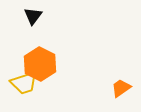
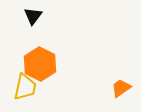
yellow trapezoid: moved 1 px right, 4 px down; rotated 60 degrees counterclockwise
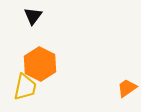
orange trapezoid: moved 6 px right
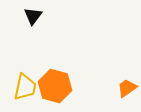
orange hexagon: moved 15 px right, 22 px down; rotated 12 degrees counterclockwise
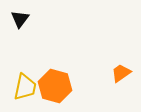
black triangle: moved 13 px left, 3 px down
orange trapezoid: moved 6 px left, 15 px up
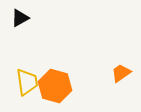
black triangle: moved 1 px up; rotated 24 degrees clockwise
yellow trapezoid: moved 2 px right, 5 px up; rotated 20 degrees counterclockwise
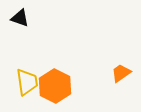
black triangle: rotated 48 degrees clockwise
orange hexagon: rotated 12 degrees clockwise
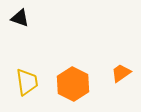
orange hexagon: moved 18 px right, 2 px up
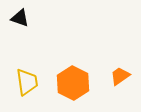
orange trapezoid: moved 1 px left, 3 px down
orange hexagon: moved 1 px up
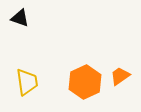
orange hexagon: moved 12 px right, 1 px up; rotated 8 degrees clockwise
